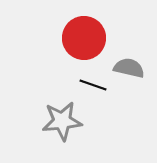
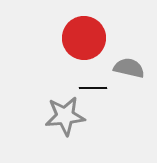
black line: moved 3 px down; rotated 20 degrees counterclockwise
gray star: moved 3 px right, 5 px up
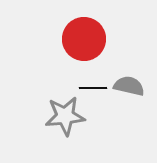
red circle: moved 1 px down
gray semicircle: moved 18 px down
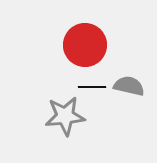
red circle: moved 1 px right, 6 px down
black line: moved 1 px left, 1 px up
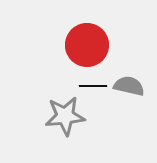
red circle: moved 2 px right
black line: moved 1 px right, 1 px up
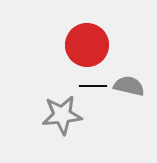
gray star: moved 3 px left, 1 px up
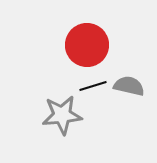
black line: rotated 16 degrees counterclockwise
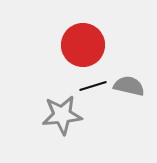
red circle: moved 4 px left
